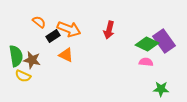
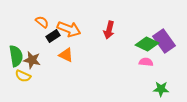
orange semicircle: moved 3 px right
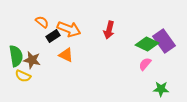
pink semicircle: moved 1 px left, 2 px down; rotated 56 degrees counterclockwise
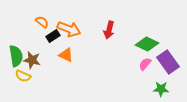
purple rectangle: moved 4 px right, 21 px down
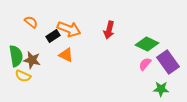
orange semicircle: moved 11 px left
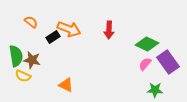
red arrow: rotated 12 degrees counterclockwise
black rectangle: moved 1 px down
orange triangle: moved 30 px down
green star: moved 6 px left, 1 px down
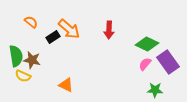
orange arrow: rotated 20 degrees clockwise
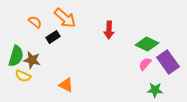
orange semicircle: moved 4 px right
orange arrow: moved 4 px left, 11 px up
green semicircle: rotated 25 degrees clockwise
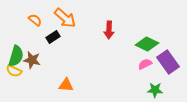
orange semicircle: moved 2 px up
pink semicircle: rotated 24 degrees clockwise
yellow semicircle: moved 9 px left, 5 px up
orange triangle: rotated 21 degrees counterclockwise
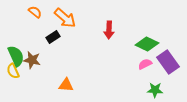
orange semicircle: moved 8 px up
green semicircle: rotated 40 degrees counterclockwise
yellow semicircle: moved 1 px left; rotated 42 degrees clockwise
